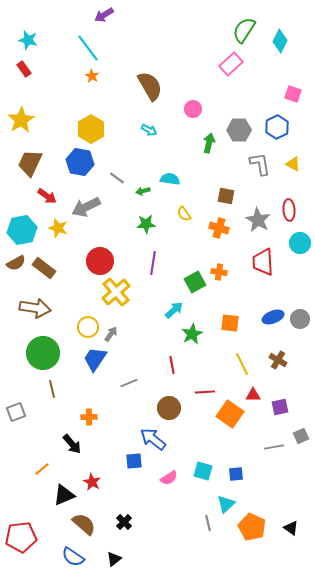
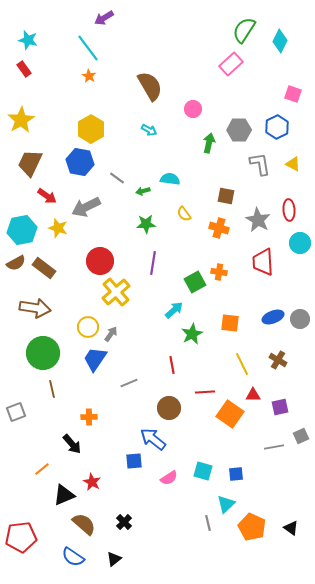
purple arrow at (104, 15): moved 3 px down
orange star at (92, 76): moved 3 px left
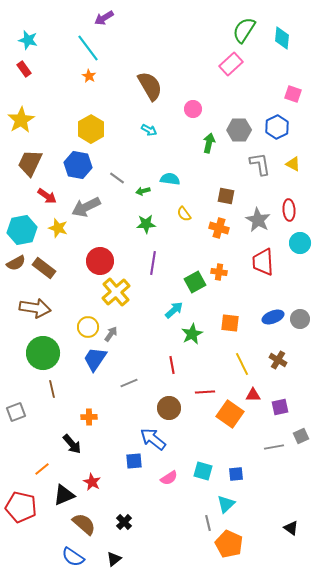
cyan diamond at (280, 41): moved 2 px right, 3 px up; rotated 20 degrees counterclockwise
blue hexagon at (80, 162): moved 2 px left, 3 px down
orange pentagon at (252, 527): moved 23 px left, 17 px down
red pentagon at (21, 537): moved 30 px up; rotated 20 degrees clockwise
